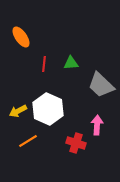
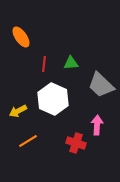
white hexagon: moved 5 px right, 10 px up
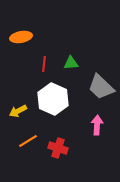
orange ellipse: rotated 65 degrees counterclockwise
gray trapezoid: moved 2 px down
red cross: moved 18 px left, 5 px down
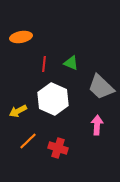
green triangle: rotated 28 degrees clockwise
orange line: rotated 12 degrees counterclockwise
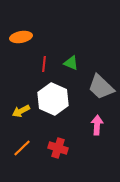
yellow arrow: moved 3 px right
orange line: moved 6 px left, 7 px down
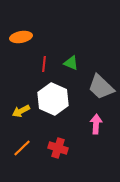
pink arrow: moved 1 px left, 1 px up
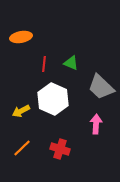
red cross: moved 2 px right, 1 px down
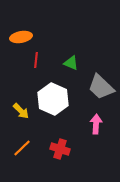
red line: moved 8 px left, 4 px up
yellow arrow: rotated 108 degrees counterclockwise
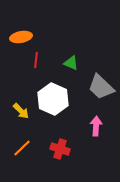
pink arrow: moved 2 px down
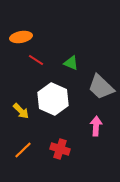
red line: rotated 63 degrees counterclockwise
orange line: moved 1 px right, 2 px down
